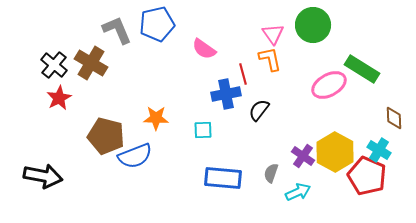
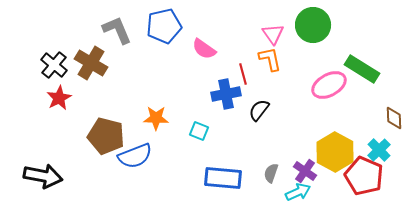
blue pentagon: moved 7 px right, 2 px down
cyan square: moved 4 px left, 1 px down; rotated 24 degrees clockwise
cyan cross: rotated 15 degrees clockwise
purple cross: moved 2 px right, 15 px down
red pentagon: moved 3 px left
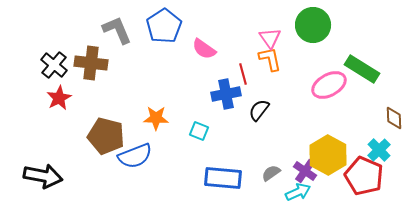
blue pentagon: rotated 20 degrees counterclockwise
pink triangle: moved 3 px left, 4 px down
brown cross: rotated 24 degrees counterclockwise
yellow hexagon: moved 7 px left, 3 px down
gray semicircle: rotated 36 degrees clockwise
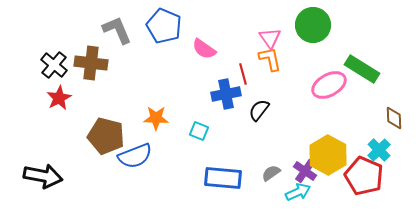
blue pentagon: rotated 16 degrees counterclockwise
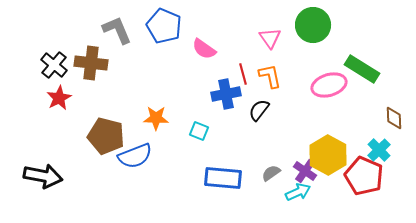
orange L-shape: moved 17 px down
pink ellipse: rotated 12 degrees clockwise
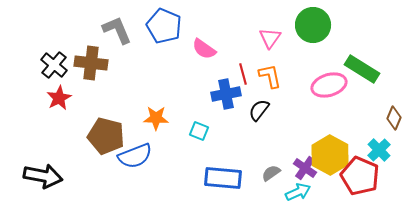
pink triangle: rotated 10 degrees clockwise
brown diamond: rotated 25 degrees clockwise
yellow hexagon: moved 2 px right
purple cross: moved 3 px up
red pentagon: moved 4 px left
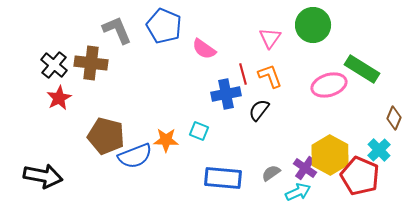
orange L-shape: rotated 8 degrees counterclockwise
orange star: moved 10 px right, 22 px down
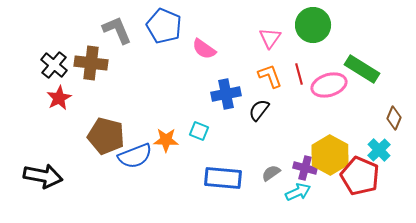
red line: moved 56 px right
purple cross: rotated 20 degrees counterclockwise
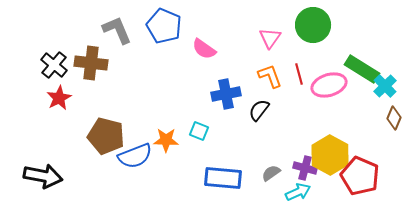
cyan cross: moved 6 px right, 64 px up
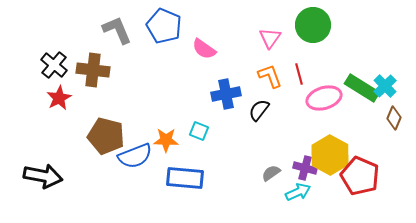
brown cross: moved 2 px right, 7 px down
green rectangle: moved 19 px down
pink ellipse: moved 5 px left, 13 px down
blue rectangle: moved 38 px left
